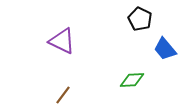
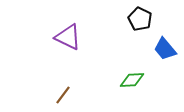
purple triangle: moved 6 px right, 4 px up
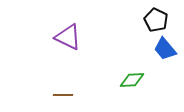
black pentagon: moved 16 px right, 1 px down
brown line: rotated 54 degrees clockwise
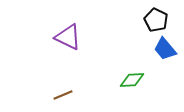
brown line: rotated 24 degrees counterclockwise
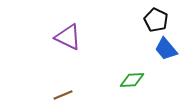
blue trapezoid: moved 1 px right
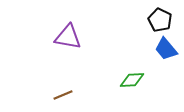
black pentagon: moved 4 px right
purple triangle: rotated 16 degrees counterclockwise
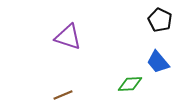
purple triangle: rotated 8 degrees clockwise
blue trapezoid: moved 8 px left, 13 px down
green diamond: moved 2 px left, 4 px down
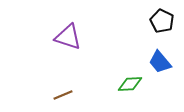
black pentagon: moved 2 px right, 1 px down
blue trapezoid: moved 2 px right
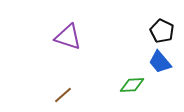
black pentagon: moved 10 px down
green diamond: moved 2 px right, 1 px down
brown line: rotated 18 degrees counterclockwise
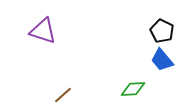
purple triangle: moved 25 px left, 6 px up
blue trapezoid: moved 2 px right, 2 px up
green diamond: moved 1 px right, 4 px down
